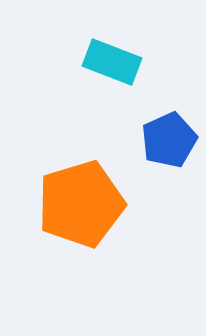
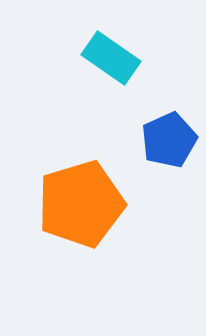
cyan rectangle: moved 1 px left, 4 px up; rotated 14 degrees clockwise
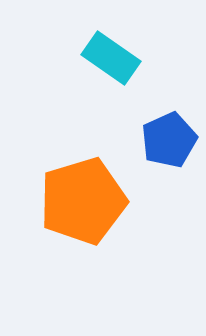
orange pentagon: moved 2 px right, 3 px up
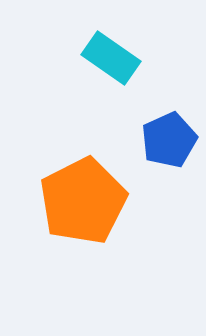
orange pentagon: rotated 10 degrees counterclockwise
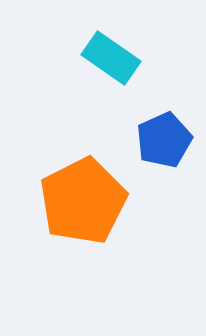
blue pentagon: moved 5 px left
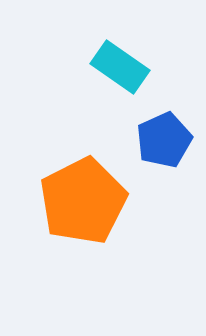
cyan rectangle: moved 9 px right, 9 px down
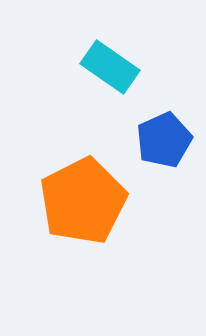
cyan rectangle: moved 10 px left
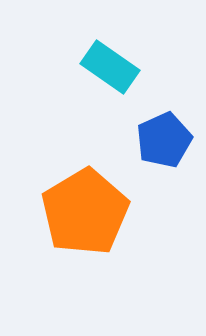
orange pentagon: moved 2 px right, 11 px down; rotated 4 degrees counterclockwise
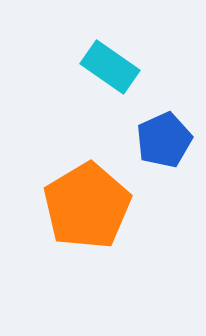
orange pentagon: moved 2 px right, 6 px up
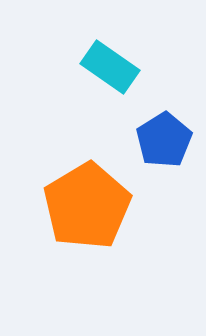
blue pentagon: rotated 8 degrees counterclockwise
